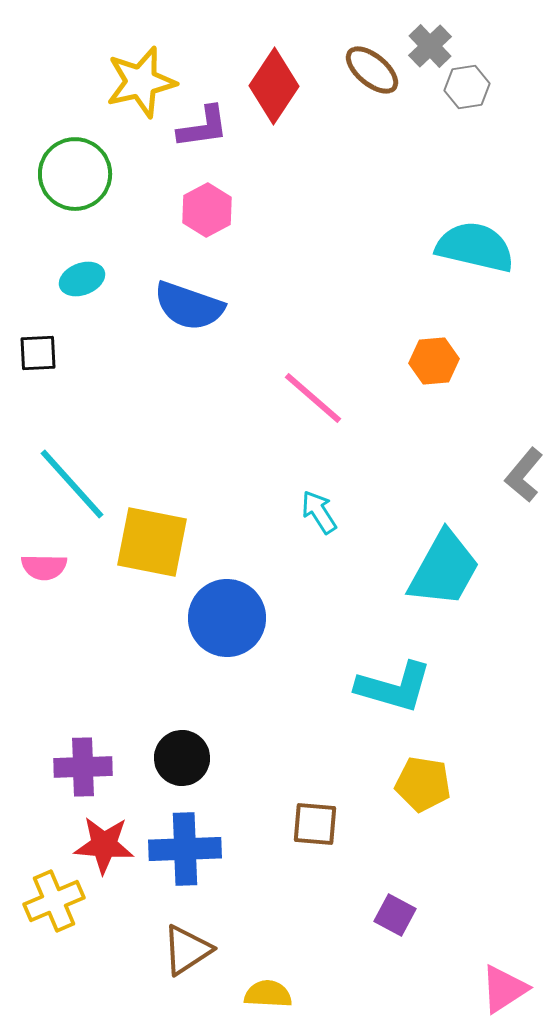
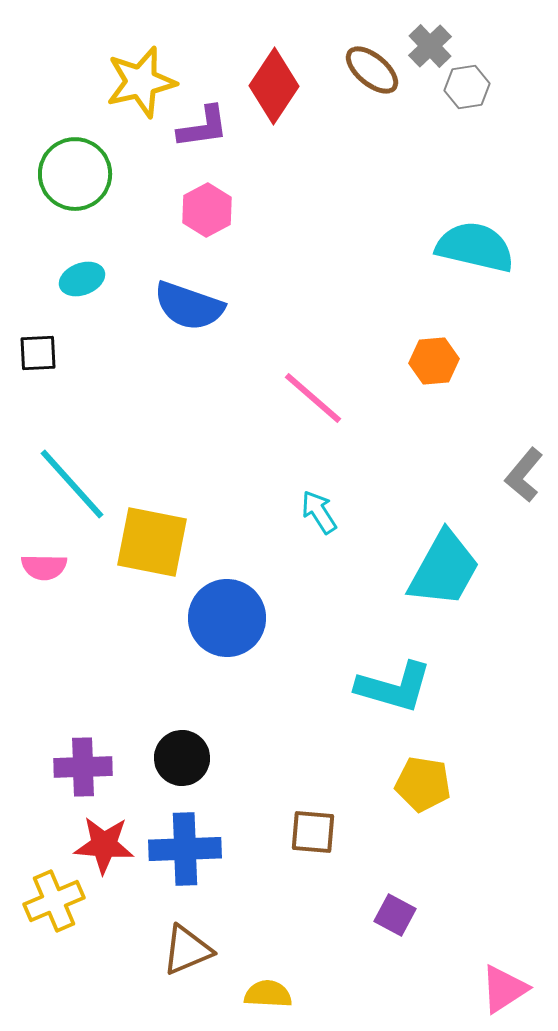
brown square: moved 2 px left, 8 px down
brown triangle: rotated 10 degrees clockwise
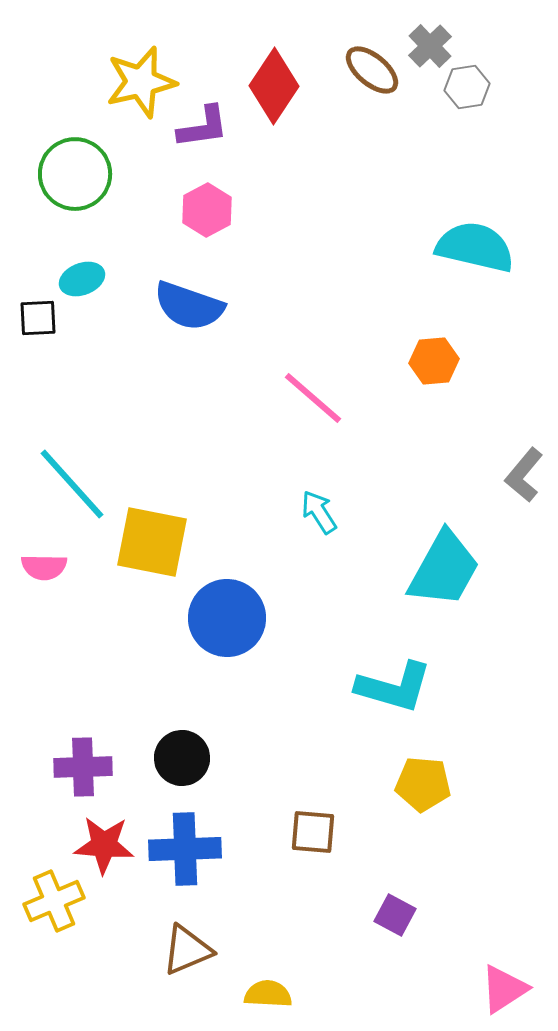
black square: moved 35 px up
yellow pentagon: rotated 4 degrees counterclockwise
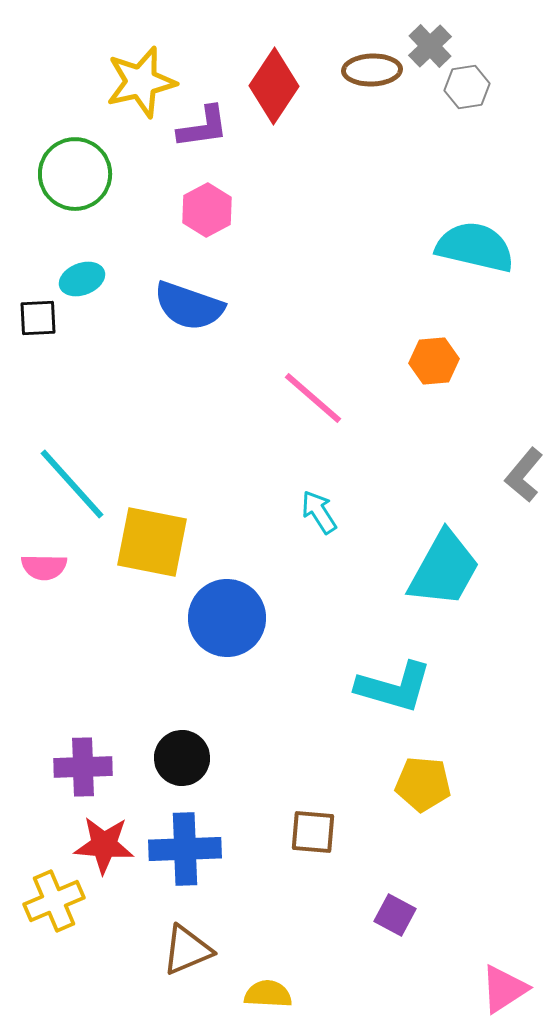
brown ellipse: rotated 42 degrees counterclockwise
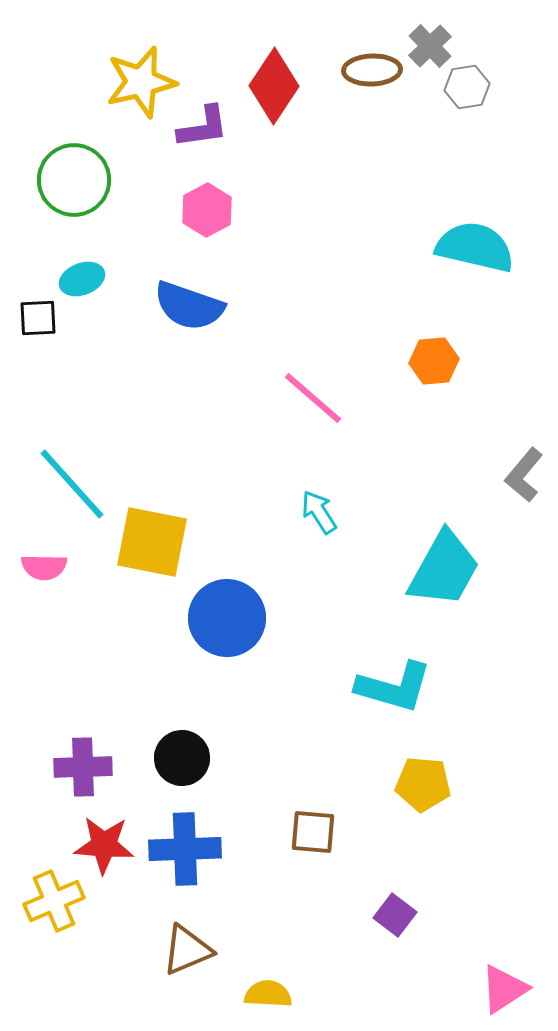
green circle: moved 1 px left, 6 px down
purple square: rotated 9 degrees clockwise
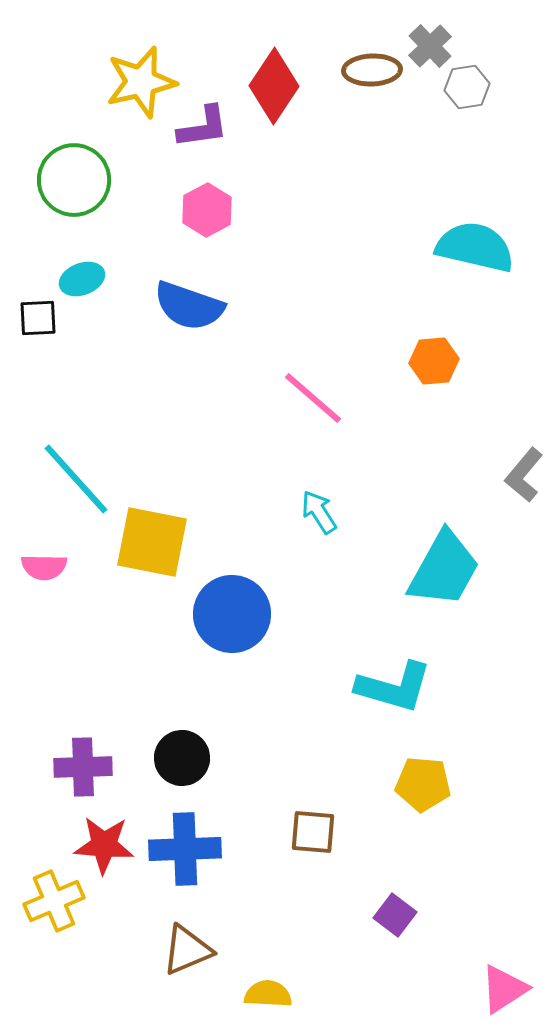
cyan line: moved 4 px right, 5 px up
blue circle: moved 5 px right, 4 px up
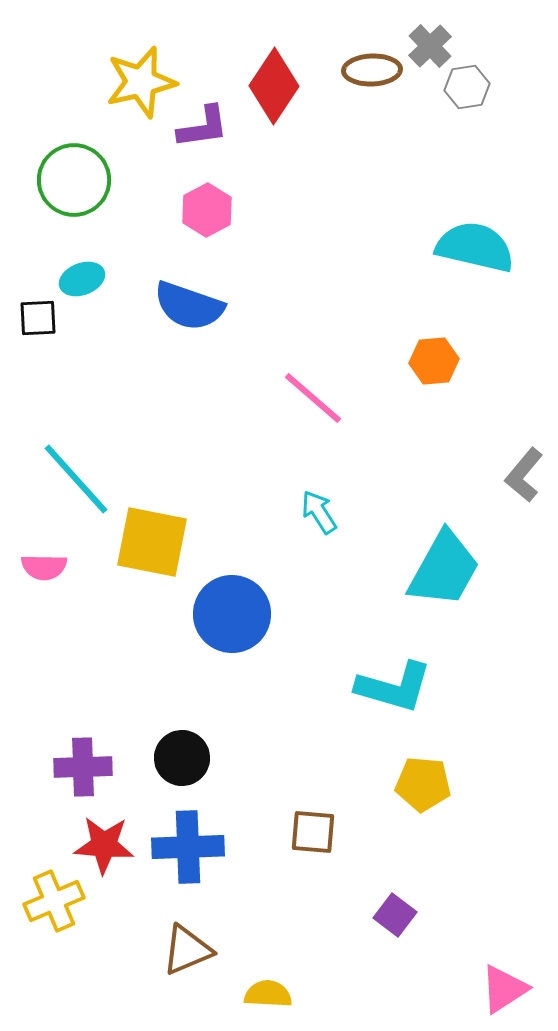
blue cross: moved 3 px right, 2 px up
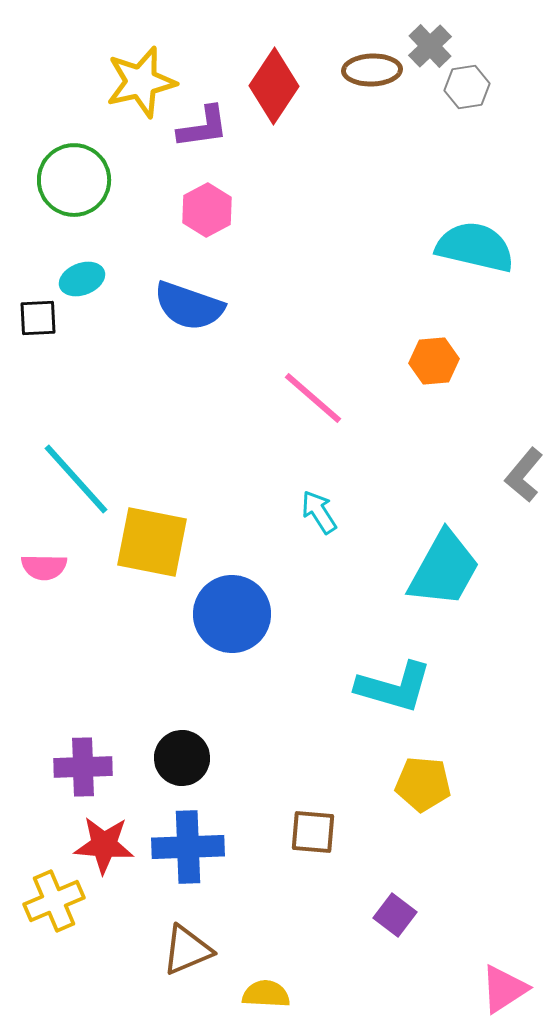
yellow semicircle: moved 2 px left
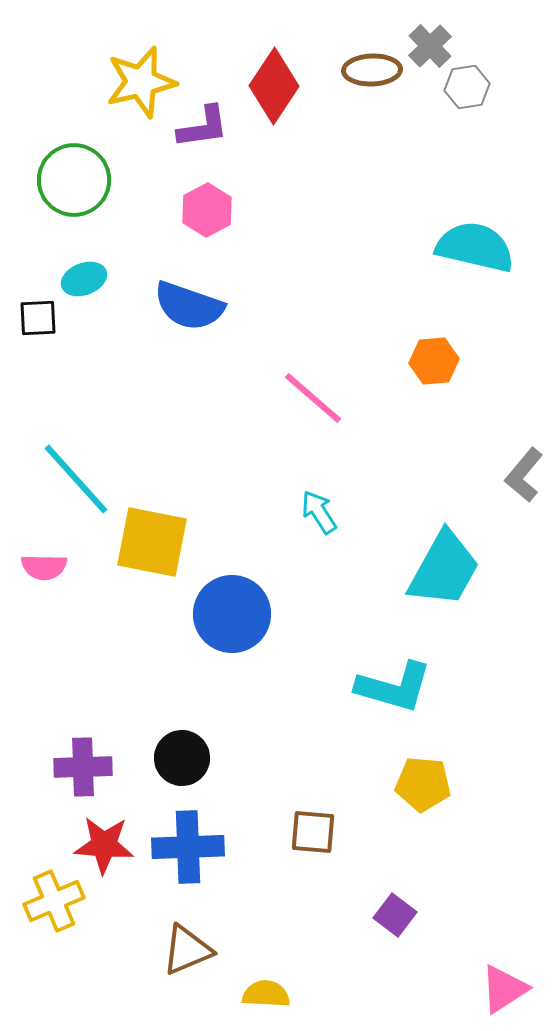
cyan ellipse: moved 2 px right
